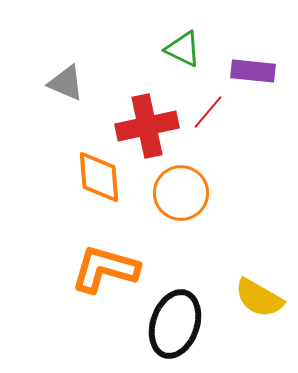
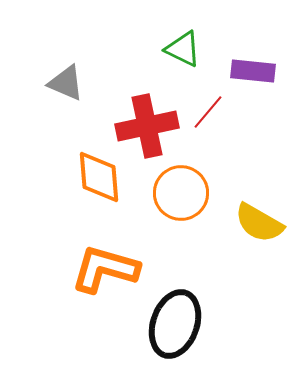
yellow semicircle: moved 75 px up
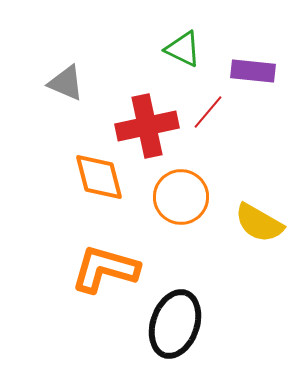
orange diamond: rotated 10 degrees counterclockwise
orange circle: moved 4 px down
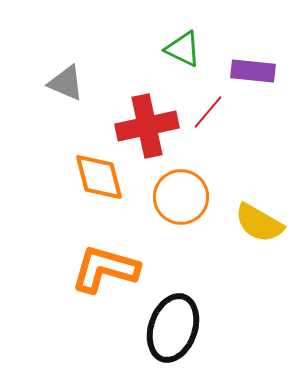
black ellipse: moved 2 px left, 4 px down
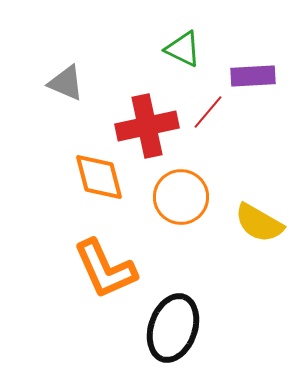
purple rectangle: moved 5 px down; rotated 9 degrees counterclockwise
orange L-shape: rotated 130 degrees counterclockwise
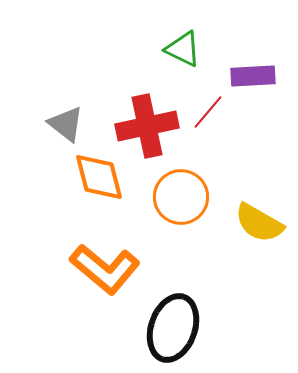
gray triangle: moved 41 px down; rotated 15 degrees clockwise
orange L-shape: rotated 26 degrees counterclockwise
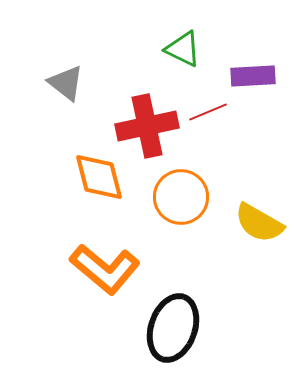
red line: rotated 27 degrees clockwise
gray triangle: moved 41 px up
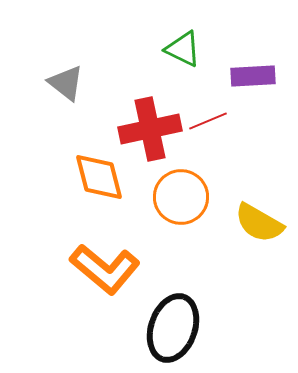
red line: moved 9 px down
red cross: moved 3 px right, 3 px down
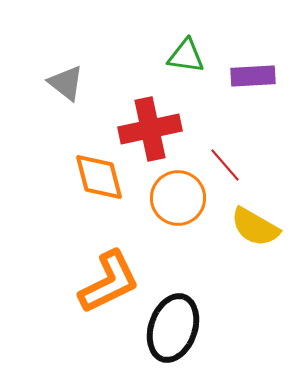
green triangle: moved 3 px right, 7 px down; rotated 18 degrees counterclockwise
red line: moved 17 px right, 44 px down; rotated 72 degrees clockwise
orange circle: moved 3 px left, 1 px down
yellow semicircle: moved 4 px left, 4 px down
orange L-shape: moved 4 px right, 13 px down; rotated 66 degrees counterclockwise
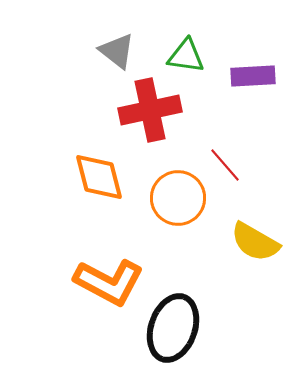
gray triangle: moved 51 px right, 32 px up
red cross: moved 19 px up
yellow semicircle: moved 15 px down
orange L-shape: rotated 54 degrees clockwise
